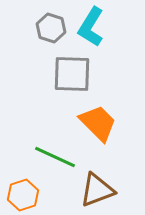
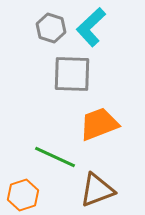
cyan L-shape: rotated 15 degrees clockwise
orange trapezoid: moved 1 px right, 1 px down; rotated 66 degrees counterclockwise
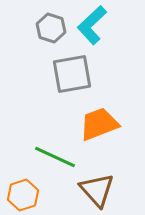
cyan L-shape: moved 1 px right, 2 px up
gray square: rotated 12 degrees counterclockwise
brown triangle: rotated 51 degrees counterclockwise
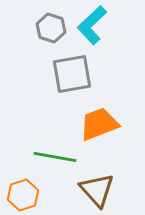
green line: rotated 15 degrees counterclockwise
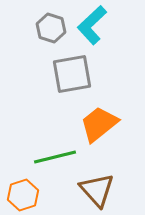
orange trapezoid: rotated 18 degrees counterclockwise
green line: rotated 24 degrees counterclockwise
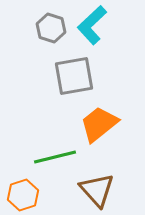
gray square: moved 2 px right, 2 px down
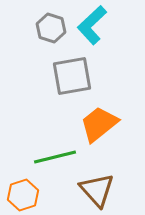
gray square: moved 2 px left
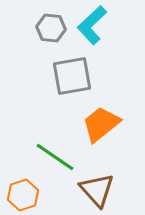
gray hexagon: rotated 12 degrees counterclockwise
orange trapezoid: moved 2 px right
green line: rotated 48 degrees clockwise
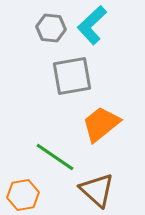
brown triangle: rotated 6 degrees counterclockwise
orange hexagon: rotated 8 degrees clockwise
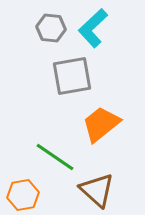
cyan L-shape: moved 1 px right, 3 px down
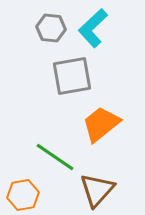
brown triangle: rotated 30 degrees clockwise
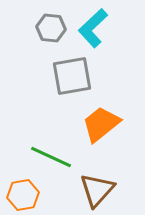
green line: moved 4 px left; rotated 9 degrees counterclockwise
